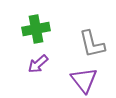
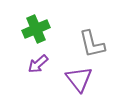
green cross: rotated 12 degrees counterclockwise
purple triangle: moved 5 px left, 1 px up
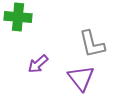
green cross: moved 18 px left, 12 px up; rotated 28 degrees clockwise
purple triangle: moved 2 px right, 1 px up
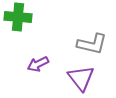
gray L-shape: rotated 64 degrees counterclockwise
purple arrow: rotated 15 degrees clockwise
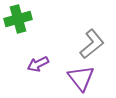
green cross: moved 2 px down; rotated 20 degrees counterclockwise
gray L-shape: rotated 52 degrees counterclockwise
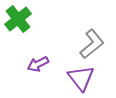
green cross: rotated 24 degrees counterclockwise
